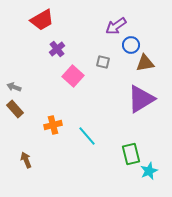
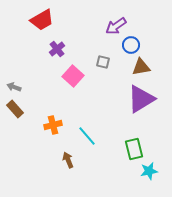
brown triangle: moved 4 px left, 4 px down
green rectangle: moved 3 px right, 5 px up
brown arrow: moved 42 px right
cyan star: rotated 12 degrees clockwise
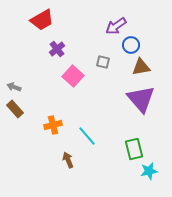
purple triangle: rotated 40 degrees counterclockwise
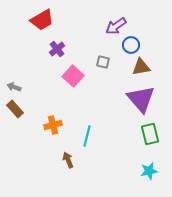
cyan line: rotated 55 degrees clockwise
green rectangle: moved 16 px right, 15 px up
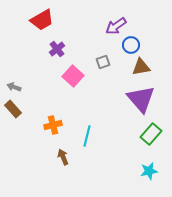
gray square: rotated 32 degrees counterclockwise
brown rectangle: moved 2 px left
green rectangle: moved 1 px right; rotated 55 degrees clockwise
brown arrow: moved 5 px left, 3 px up
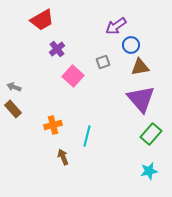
brown triangle: moved 1 px left
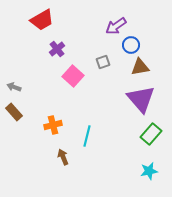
brown rectangle: moved 1 px right, 3 px down
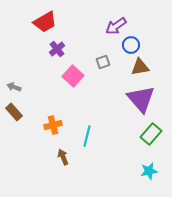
red trapezoid: moved 3 px right, 2 px down
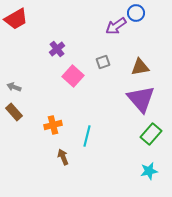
red trapezoid: moved 29 px left, 3 px up
blue circle: moved 5 px right, 32 px up
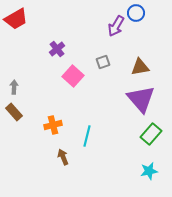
purple arrow: rotated 25 degrees counterclockwise
gray arrow: rotated 72 degrees clockwise
